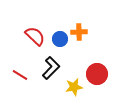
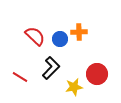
red line: moved 2 px down
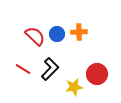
blue circle: moved 3 px left, 5 px up
black L-shape: moved 1 px left, 1 px down
red line: moved 3 px right, 8 px up
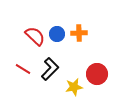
orange cross: moved 1 px down
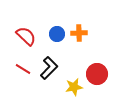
red semicircle: moved 9 px left
black L-shape: moved 1 px left, 1 px up
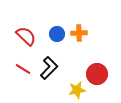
yellow star: moved 3 px right, 3 px down
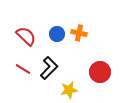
orange cross: rotated 14 degrees clockwise
red circle: moved 3 px right, 2 px up
yellow star: moved 8 px left
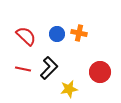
red line: rotated 21 degrees counterclockwise
yellow star: moved 1 px up
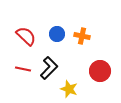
orange cross: moved 3 px right, 3 px down
red circle: moved 1 px up
yellow star: rotated 30 degrees clockwise
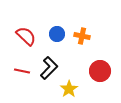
red line: moved 1 px left, 2 px down
yellow star: rotated 18 degrees clockwise
